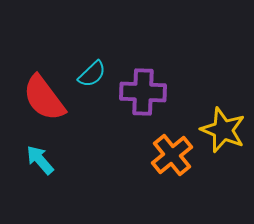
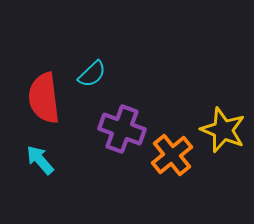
purple cross: moved 21 px left, 37 px down; rotated 18 degrees clockwise
red semicircle: rotated 30 degrees clockwise
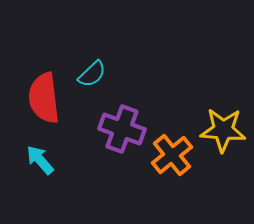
yellow star: rotated 18 degrees counterclockwise
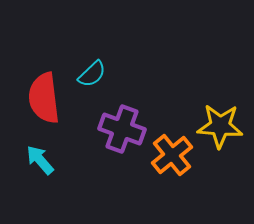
yellow star: moved 3 px left, 4 px up
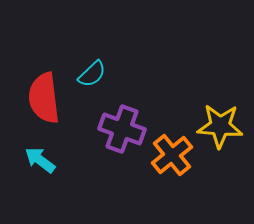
cyan arrow: rotated 12 degrees counterclockwise
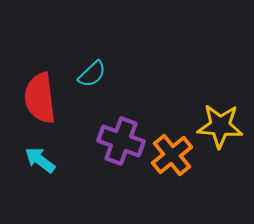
red semicircle: moved 4 px left
purple cross: moved 1 px left, 12 px down
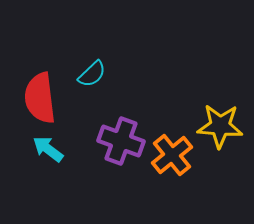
cyan arrow: moved 8 px right, 11 px up
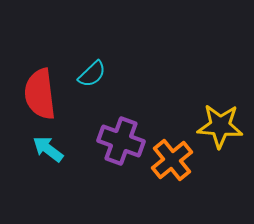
red semicircle: moved 4 px up
orange cross: moved 5 px down
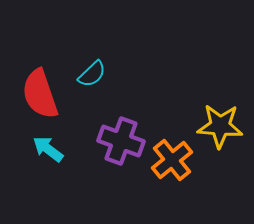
red semicircle: rotated 12 degrees counterclockwise
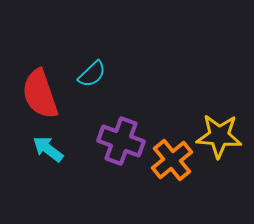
yellow star: moved 1 px left, 10 px down
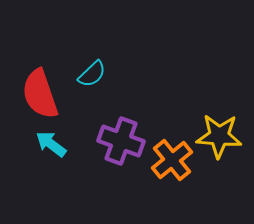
cyan arrow: moved 3 px right, 5 px up
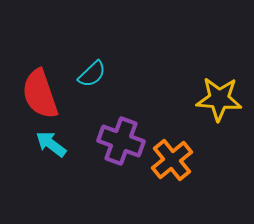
yellow star: moved 37 px up
